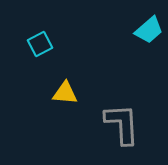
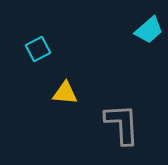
cyan square: moved 2 px left, 5 px down
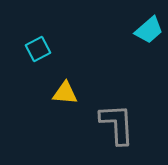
gray L-shape: moved 5 px left
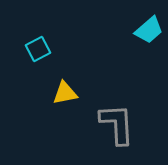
yellow triangle: rotated 16 degrees counterclockwise
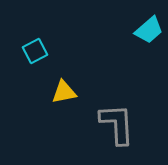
cyan square: moved 3 px left, 2 px down
yellow triangle: moved 1 px left, 1 px up
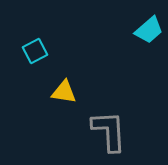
yellow triangle: rotated 20 degrees clockwise
gray L-shape: moved 8 px left, 7 px down
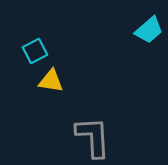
yellow triangle: moved 13 px left, 11 px up
gray L-shape: moved 16 px left, 6 px down
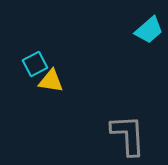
cyan square: moved 13 px down
gray L-shape: moved 35 px right, 2 px up
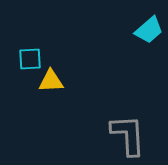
cyan square: moved 5 px left, 5 px up; rotated 25 degrees clockwise
yellow triangle: rotated 12 degrees counterclockwise
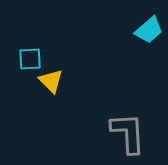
yellow triangle: rotated 48 degrees clockwise
gray L-shape: moved 2 px up
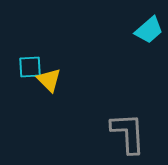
cyan square: moved 8 px down
yellow triangle: moved 2 px left, 1 px up
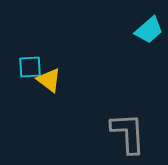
yellow triangle: rotated 8 degrees counterclockwise
